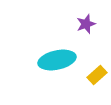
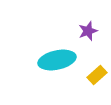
purple star: moved 2 px right, 7 px down
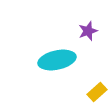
yellow rectangle: moved 17 px down
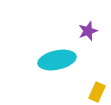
yellow rectangle: rotated 24 degrees counterclockwise
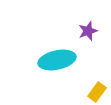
yellow rectangle: rotated 12 degrees clockwise
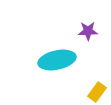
purple star: rotated 18 degrees clockwise
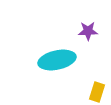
yellow rectangle: rotated 18 degrees counterclockwise
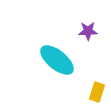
cyan ellipse: rotated 51 degrees clockwise
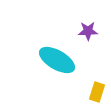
cyan ellipse: rotated 9 degrees counterclockwise
